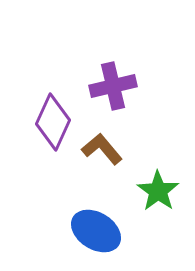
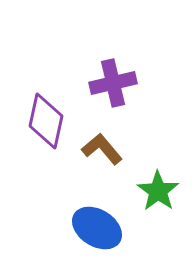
purple cross: moved 3 px up
purple diamond: moved 7 px left, 1 px up; rotated 12 degrees counterclockwise
blue ellipse: moved 1 px right, 3 px up
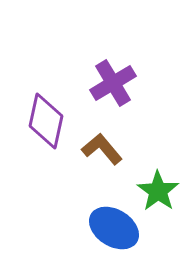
purple cross: rotated 18 degrees counterclockwise
blue ellipse: moved 17 px right
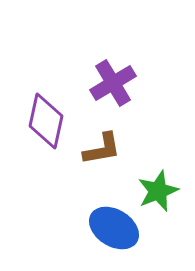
brown L-shape: rotated 120 degrees clockwise
green star: rotated 15 degrees clockwise
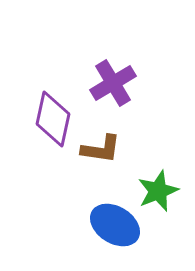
purple diamond: moved 7 px right, 2 px up
brown L-shape: moved 1 px left; rotated 18 degrees clockwise
blue ellipse: moved 1 px right, 3 px up
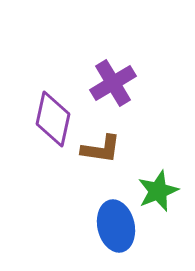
blue ellipse: moved 1 px right, 1 px down; rotated 45 degrees clockwise
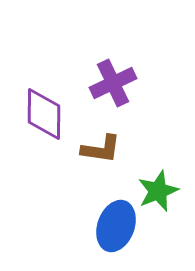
purple cross: rotated 6 degrees clockwise
purple diamond: moved 9 px left, 5 px up; rotated 12 degrees counterclockwise
blue ellipse: rotated 33 degrees clockwise
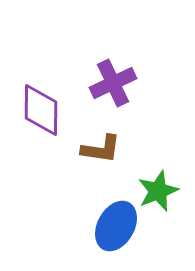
purple diamond: moved 3 px left, 4 px up
blue ellipse: rotated 9 degrees clockwise
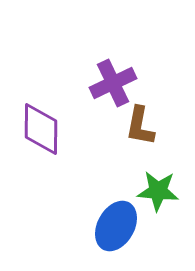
purple diamond: moved 19 px down
brown L-shape: moved 39 px right, 23 px up; rotated 93 degrees clockwise
green star: rotated 27 degrees clockwise
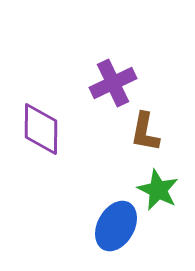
brown L-shape: moved 5 px right, 6 px down
green star: moved 1 px up; rotated 21 degrees clockwise
